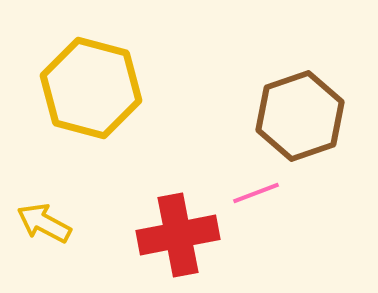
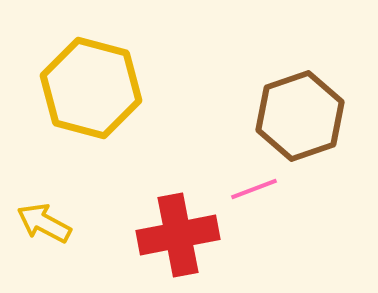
pink line: moved 2 px left, 4 px up
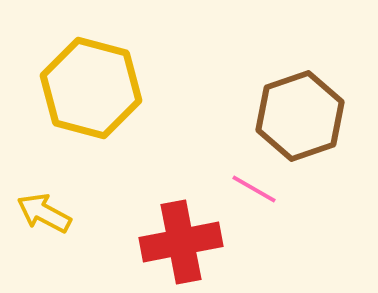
pink line: rotated 51 degrees clockwise
yellow arrow: moved 10 px up
red cross: moved 3 px right, 7 px down
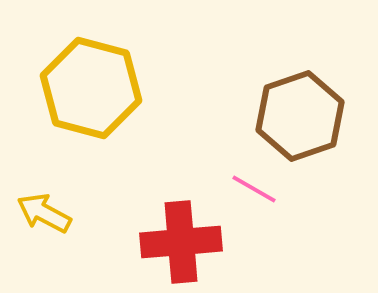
red cross: rotated 6 degrees clockwise
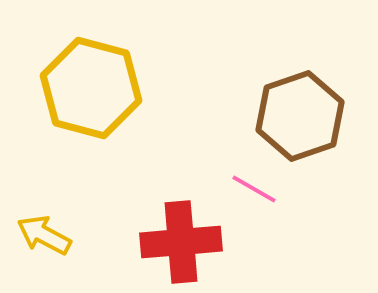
yellow arrow: moved 22 px down
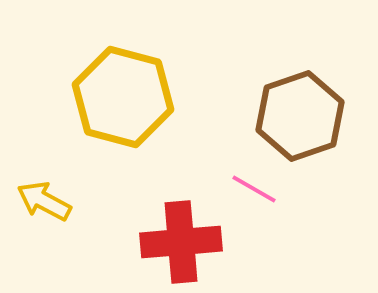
yellow hexagon: moved 32 px right, 9 px down
yellow arrow: moved 34 px up
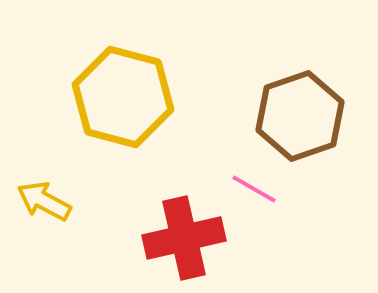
red cross: moved 3 px right, 4 px up; rotated 8 degrees counterclockwise
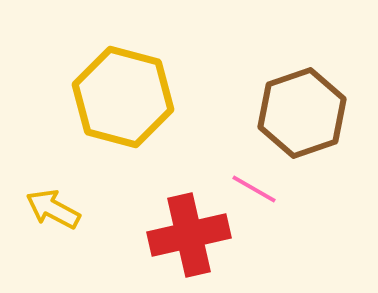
brown hexagon: moved 2 px right, 3 px up
yellow arrow: moved 9 px right, 8 px down
red cross: moved 5 px right, 3 px up
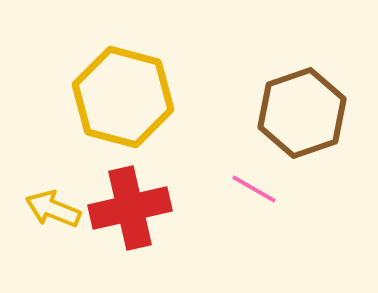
yellow arrow: rotated 6 degrees counterclockwise
red cross: moved 59 px left, 27 px up
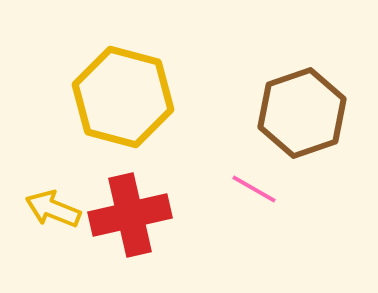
red cross: moved 7 px down
